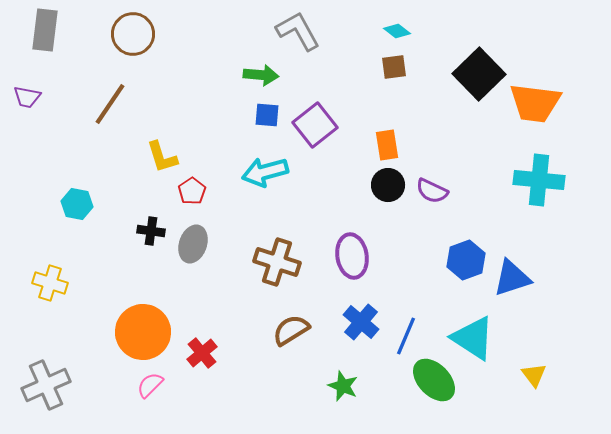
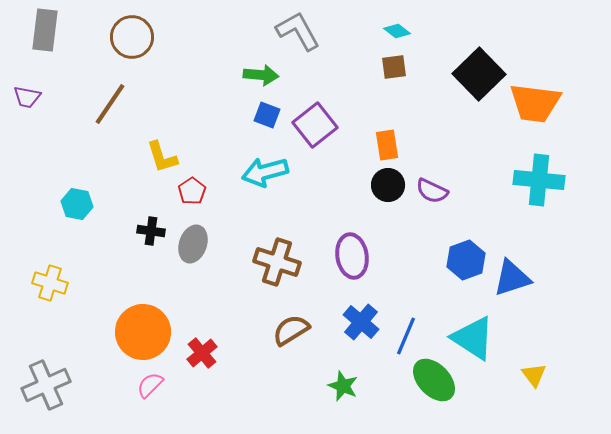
brown circle: moved 1 px left, 3 px down
blue square: rotated 16 degrees clockwise
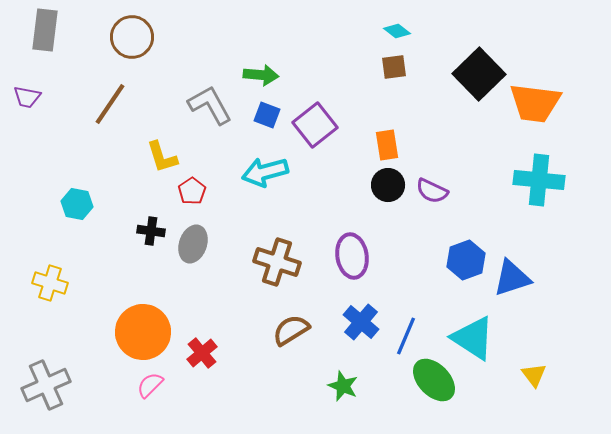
gray L-shape: moved 88 px left, 74 px down
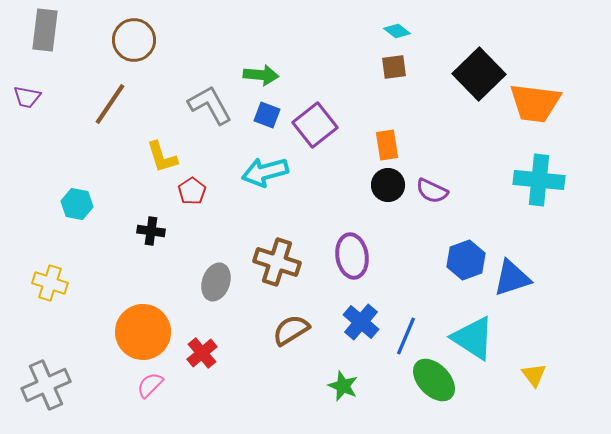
brown circle: moved 2 px right, 3 px down
gray ellipse: moved 23 px right, 38 px down
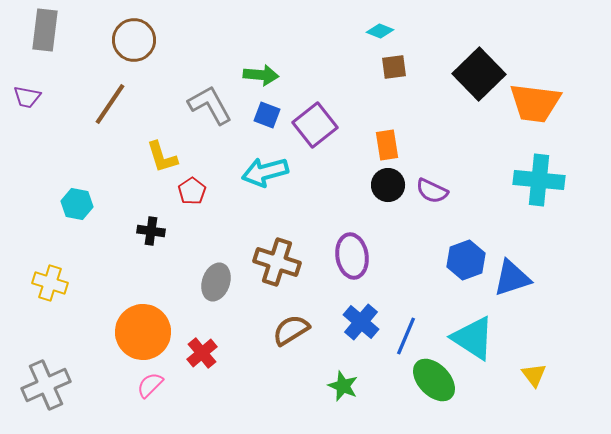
cyan diamond: moved 17 px left; rotated 16 degrees counterclockwise
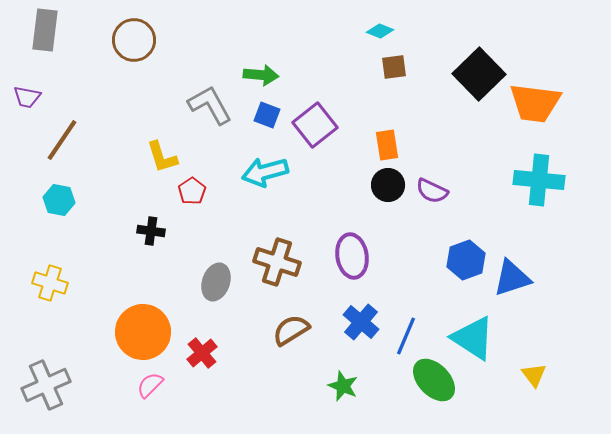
brown line: moved 48 px left, 36 px down
cyan hexagon: moved 18 px left, 4 px up
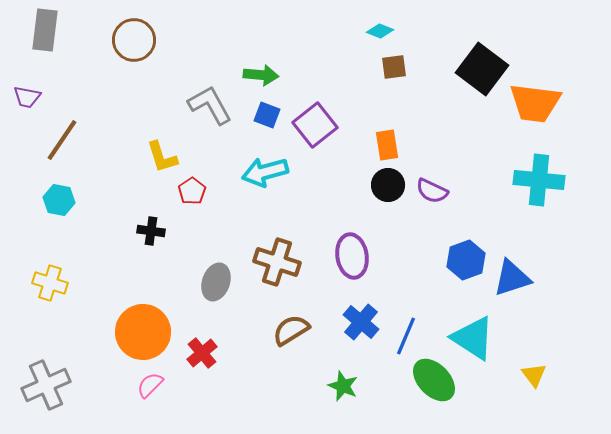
black square: moved 3 px right, 5 px up; rotated 9 degrees counterclockwise
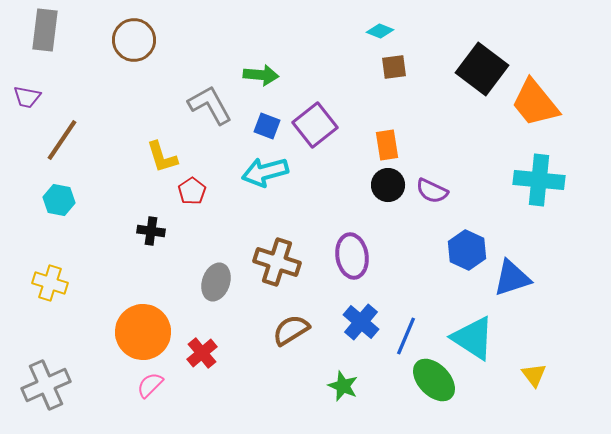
orange trapezoid: rotated 44 degrees clockwise
blue square: moved 11 px down
blue hexagon: moved 1 px right, 10 px up; rotated 15 degrees counterclockwise
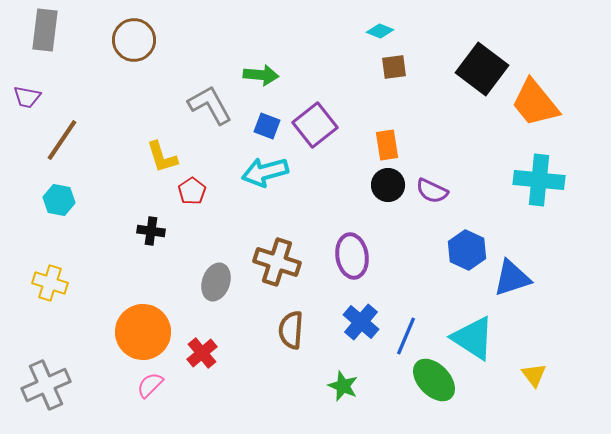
brown semicircle: rotated 54 degrees counterclockwise
